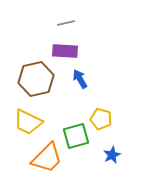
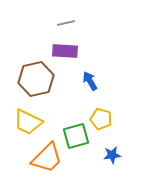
blue arrow: moved 10 px right, 2 px down
blue star: rotated 18 degrees clockwise
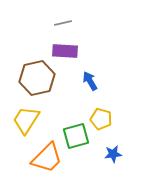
gray line: moved 3 px left
brown hexagon: moved 1 px right, 1 px up
yellow trapezoid: moved 2 px left, 2 px up; rotated 96 degrees clockwise
blue star: moved 1 px right, 1 px up
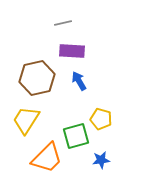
purple rectangle: moved 7 px right
blue arrow: moved 11 px left
blue star: moved 12 px left, 6 px down
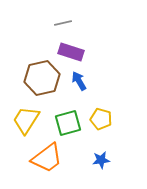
purple rectangle: moved 1 px left, 1 px down; rotated 15 degrees clockwise
brown hexagon: moved 5 px right
green square: moved 8 px left, 13 px up
orange trapezoid: rotated 8 degrees clockwise
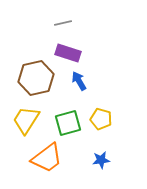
purple rectangle: moved 3 px left, 1 px down
brown hexagon: moved 6 px left
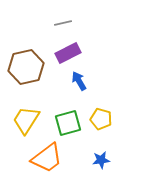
purple rectangle: rotated 45 degrees counterclockwise
brown hexagon: moved 10 px left, 11 px up
